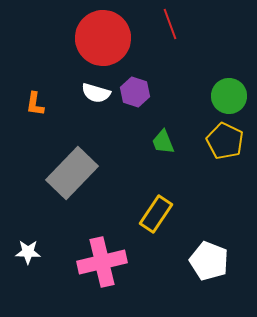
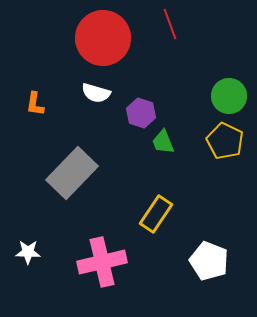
purple hexagon: moved 6 px right, 21 px down
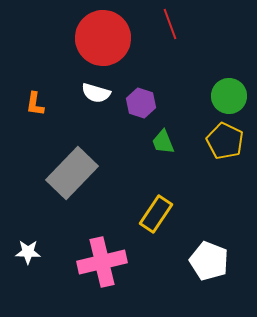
purple hexagon: moved 10 px up
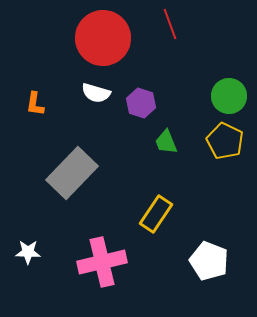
green trapezoid: moved 3 px right
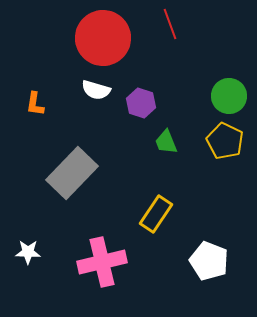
white semicircle: moved 3 px up
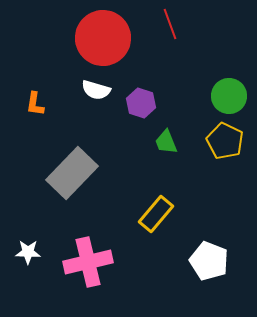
yellow rectangle: rotated 6 degrees clockwise
pink cross: moved 14 px left
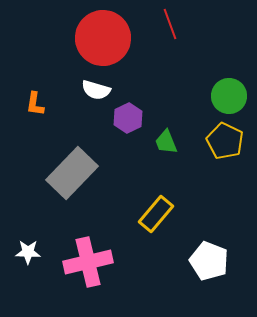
purple hexagon: moved 13 px left, 15 px down; rotated 16 degrees clockwise
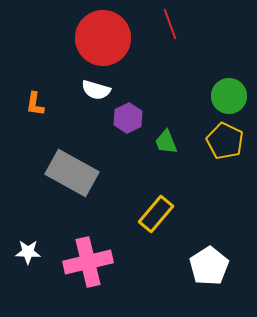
gray rectangle: rotated 75 degrees clockwise
white pentagon: moved 5 px down; rotated 18 degrees clockwise
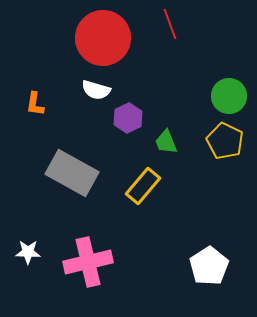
yellow rectangle: moved 13 px left, 28 px up
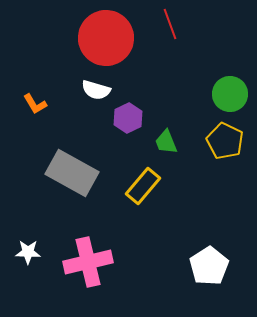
red circle: moved 3 px right
green circle: moved 1 px right, 2 px up
orange L-shape: rotated 40 degrees counterclockwise
